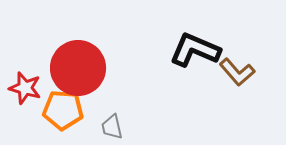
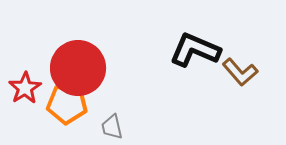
brown L-shape: moved 3 px right
red star: rotated 24 degrees clockwise
orange pentagon: moved 4 px right, 6 px up
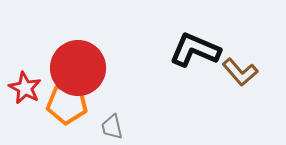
red star: rotated 12 degrees counterclockwise
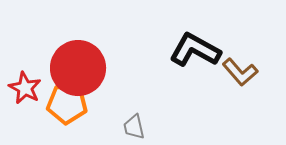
black L-shape: rotated 6 degrees clockwise
gray trapezoid: moved 22 px right
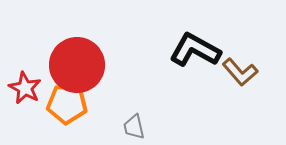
red circle: moved 1 px left, 3 px up
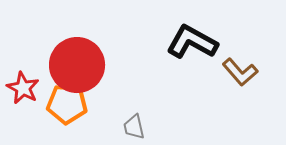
black L-shape: moved 3 px left, 8 px up
red star: moved 2 px left
